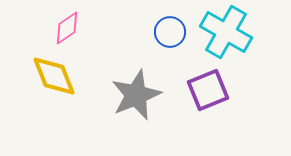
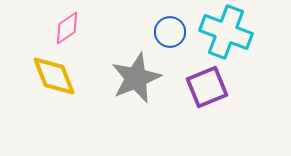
cyan cross: rotated 9 degrees counterclockwise
purple square: moved 1 px left, 3 px up
gray star: moved 17 px up
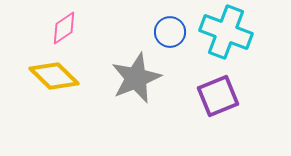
pink diamond: moved 3 px left
yellow diamond: rotated 24 degrees counterclockwise
purple square: moved 11 px right, 9 px down
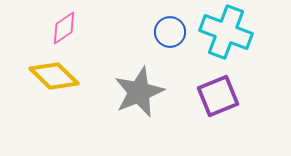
gray star: moved 3 px right, 14 px down
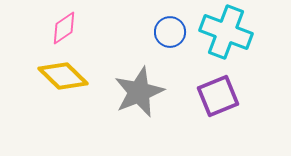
yellow diamond: moved 9 px right
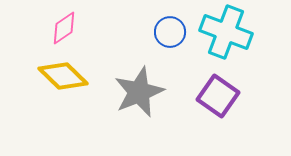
purple square: rotated 33 degrees counterclockwise
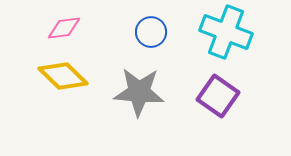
pink diamond: rotated 28 degrees clockwise
blue circle: moved 19 px left
gray star: rotated 27 degrees clockwise
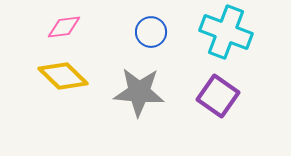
pink diamond: moved 1 px up
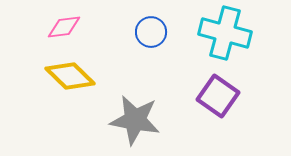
cyan cross: moved 1 px left, 1 px down; rotated 6 degrees counterclockwise
yellow diamond: moved 7 px right
gray star: moved 4 px left, 28 px down; rotated 6 degrees clockwise
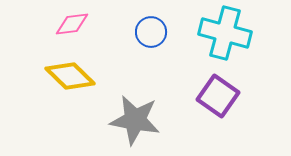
pink diamond: moved 8 px right, 3 px up
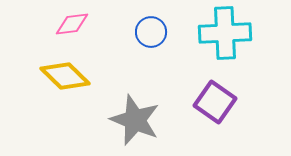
cyan cross: rotated 18 degrees counterclockwise
yellow diamond: moved 5 px left
purple square: moved 3 px left, 6 px down
gray star: rotated 12 degrees clockwise
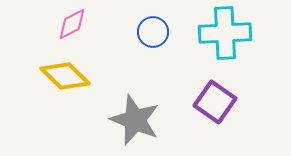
pink diamond: rotated 20 degrees counterclockwise
blue circle: moved 2 px right
